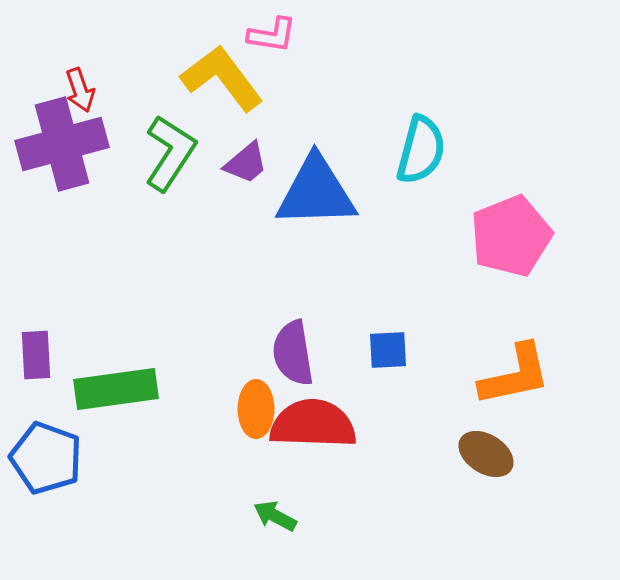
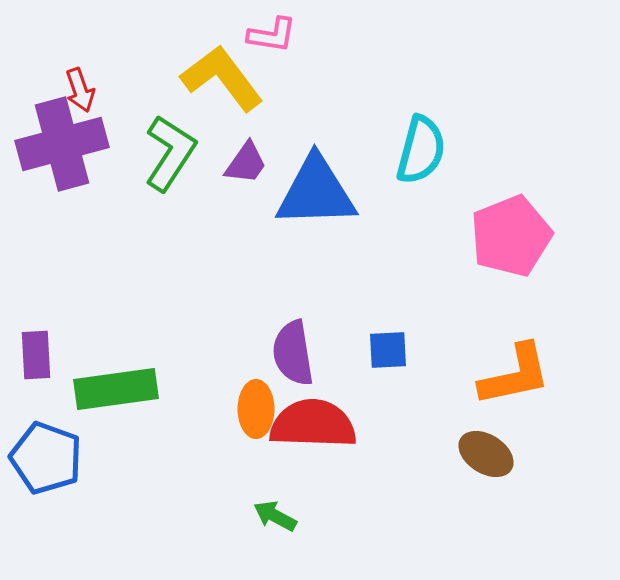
purple trapezoid: rotated 15 degrees counterclockwise
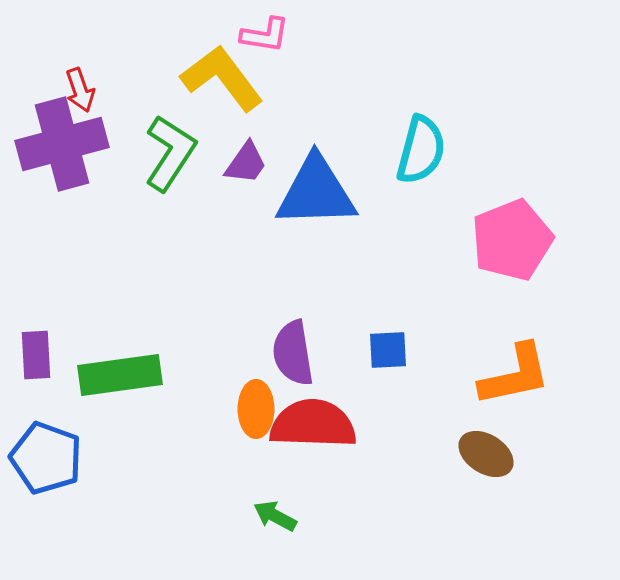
pink L-shape: moved 7 px left
pink pentagon: moved 1 px right, 4 px down
green rectangle: moved 4 px right, 14 px up
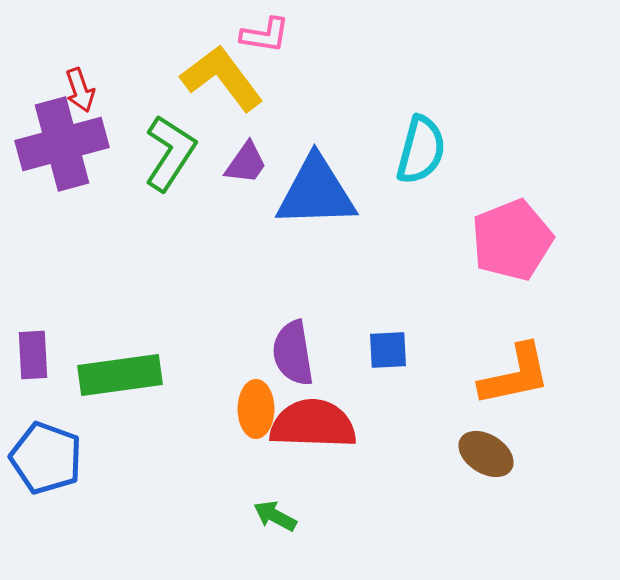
purple rectangle: moved 3 px left
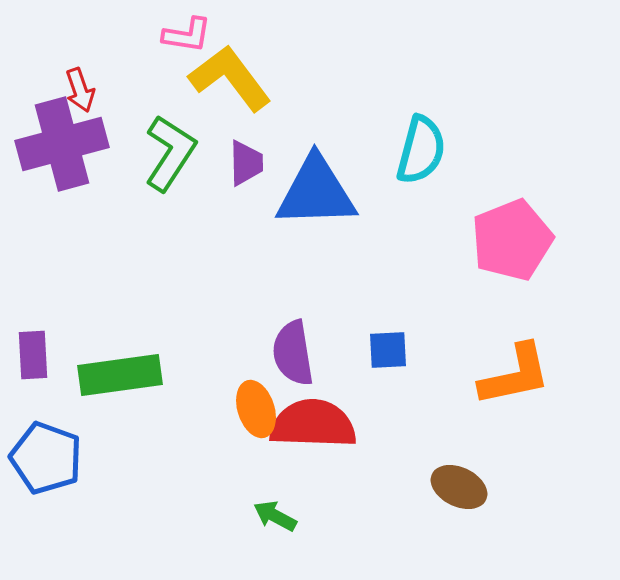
pink L-shape: moved 78 px left
yellow L-shape: moved 8 px right
purple trapezoid: rotated 36 degrees counterclockwise
orange ellipse: rotated 18 degrees counterclockwise
brown ellipse: moved 27 px left, 33 px down; rotated 6 degrees counterclockwise
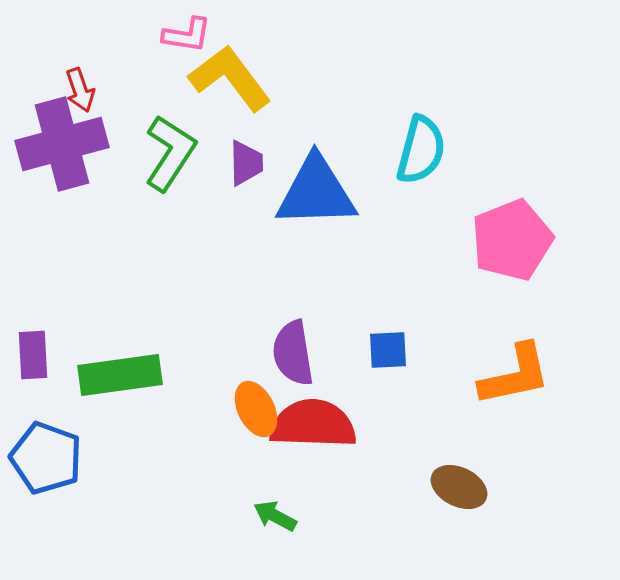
orange ellipse: rotated 8 degrees counterclockwise
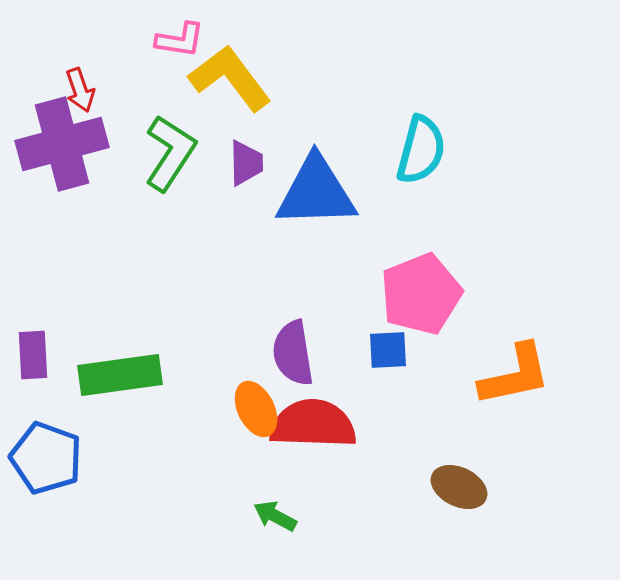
pink L-shape: moved 7 px left, 5 px down
pink pentagon: moved 91 px left, 54 px down
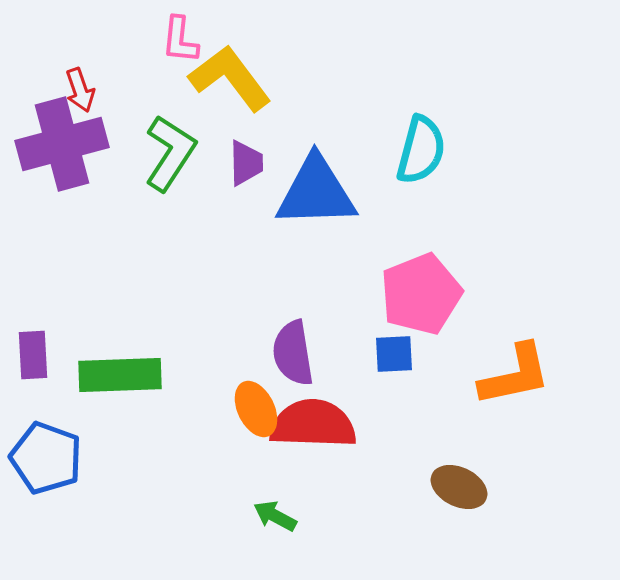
pink L-shape: rotated 87 degrees clockwise
blue square: moved 6 px right, 4 px down
green rectangle: rotated 6 degrees clockwise
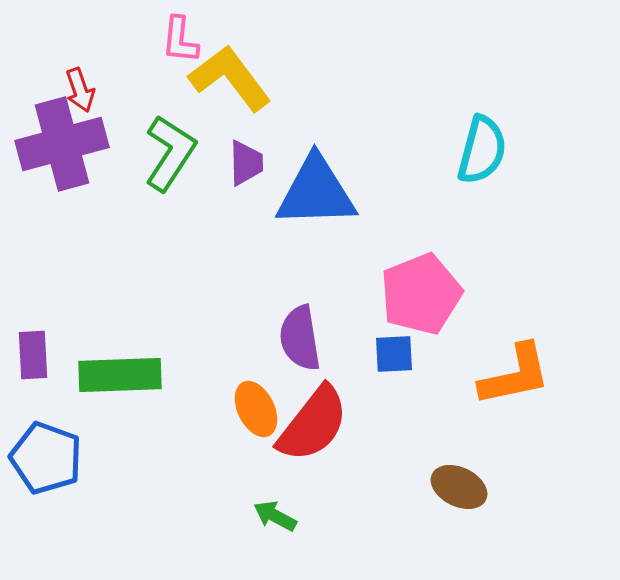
cyan semicircle: moved 61 px right
purple semicircle: moved 7 px right, 15 px up
red semicircle: rotated 126 degrees clockwise
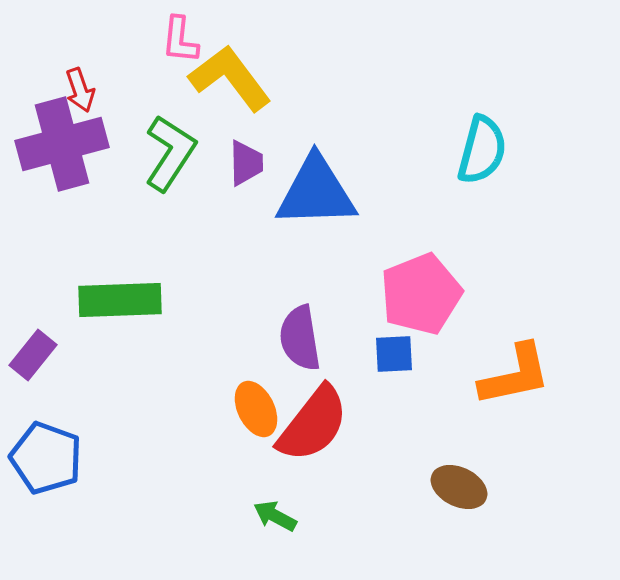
purple rectangle: rotated 42 degrees clockwise
green rectangle: moved 75 px up
